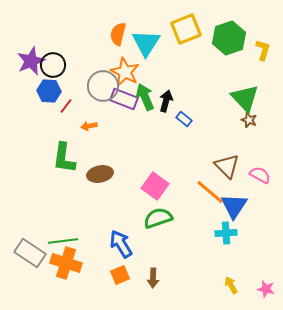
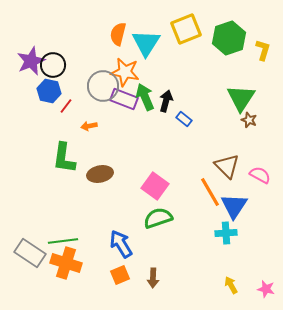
orange star: rotated 16 degrees counterclockwise
blue hexagon: rotated 10 degrees clockwise
green triangle: moved 4 px left; rotated 16 degrees clockwise
orange line: rotated 20 degrees clockwise
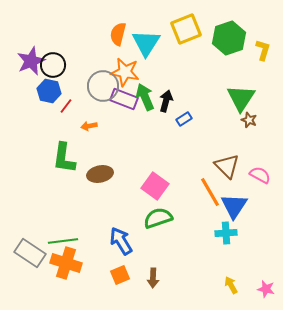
blue rectangle: rotated 70 degrees counterclockwise
blue arrow: moved 3 px up
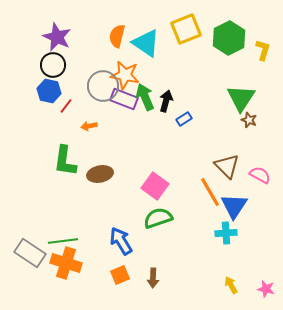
orange semicircle: moved 1 px left, 2 px down
green hexagon: rotated 8 degrees counterclockwise
cyan triangle: rotated 28 degrees counterclockwise
purple star: moved 26 px right, 24 px up; rotated 24 degrees counterclockwise
orange star: moved 3 px down
green L-shape: moved 1 px right, 3 px down
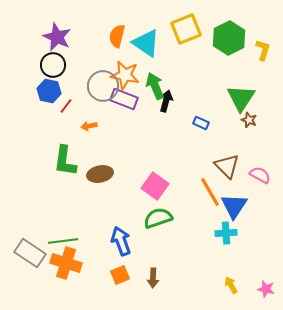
green arrow: moved 10 px right, 11 px up
blue rectangle: moved 17 px right, 4 px down; rotated 56 degrees clockwise
blue arrow: rotated 12 degrees clockwise
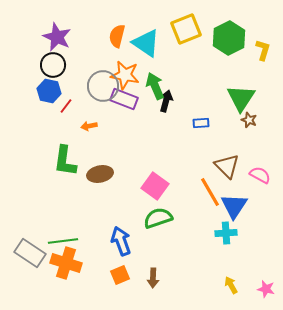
blue rectangle: rotated 28 degrees counterclockwise
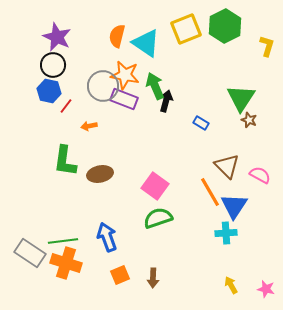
green hexagon: moved 4 px left, 12 px up
yellow L-shape: moved 4 px right, 4 px up
blue rectangle: rotated 35 degrees clockwise
blue arrow: moved 14 px left, 4 px up
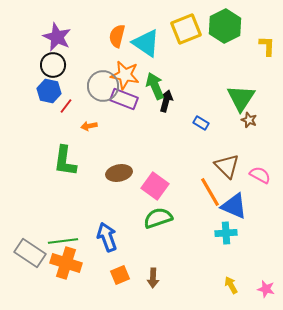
yellow L-shape: rotated 15 degrees counterclockwise
brown ellipse: moved 19 px right, 1 px up
blue triangle: rotated 40 degrees counterclockwise
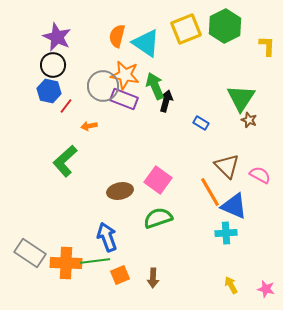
green L-shape: rotated 40 degrees clockwise
brown ellipse: moved 1 px right, 18 px down
pink square: moved 3 px right, 6 px up
green line: moved 32 px right, 20 px down
orange cross: rotated 16 degrees counterclockwise
